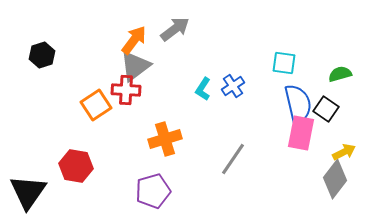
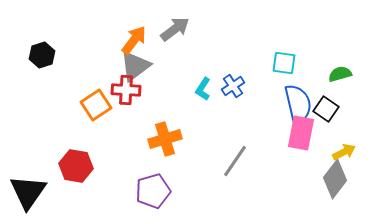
gray line: moved 2 px right, 2 px down
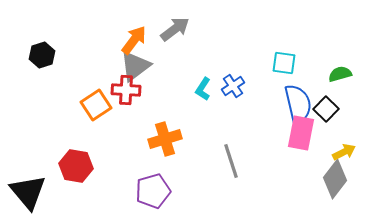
black square: rotated 10 degrees clockwise
gray line: moved 4 px left; rotated 52 degrees counterclockwise
black triangle: rotated 15 degrees counterclockwise
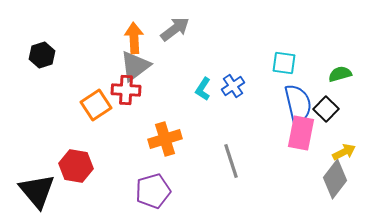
orange arrow: moved 2 px up; rotated 40 degrees counterclockwise
black triangle: moved 9 px right, 1 px up
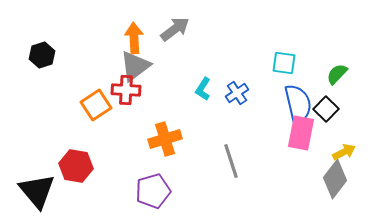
green semicircle: moved 3 px left; rotated 30 degrees counterclockwise
blue cross: moved 4 px right, 7 px down
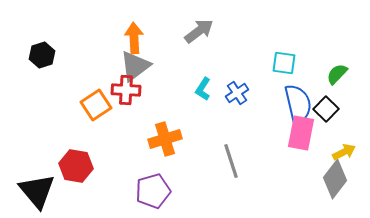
gray arrow: moved 24 px right, 2 px down
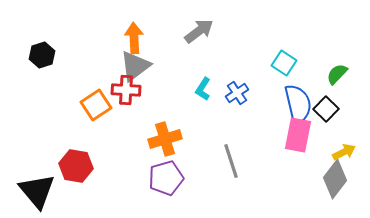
cyan square: rotated 25 degrees clockwise
pink rectangle: moved 3 px left, 2 px down
purple pentagon: moved 13 px right, 13 px up
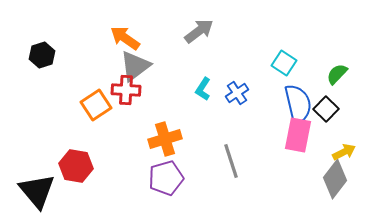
orange arrow: moved 9 px left; rotated 52 degrees counterclockwise
